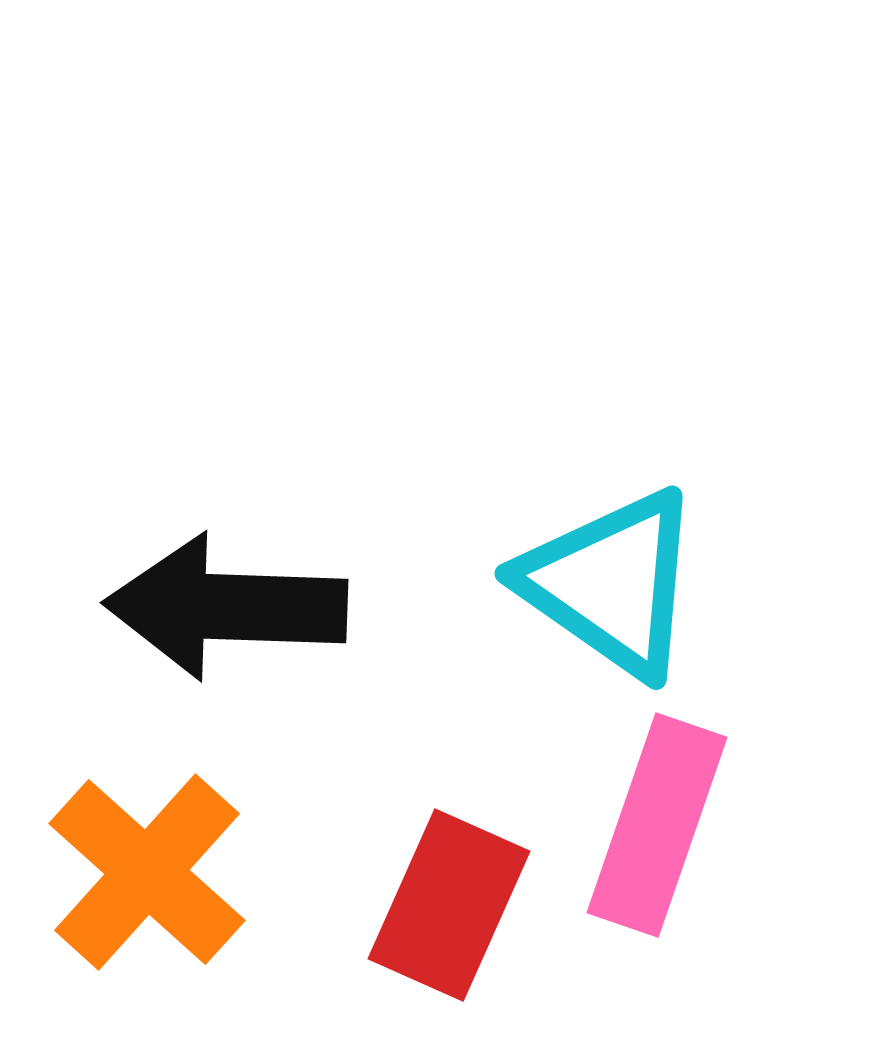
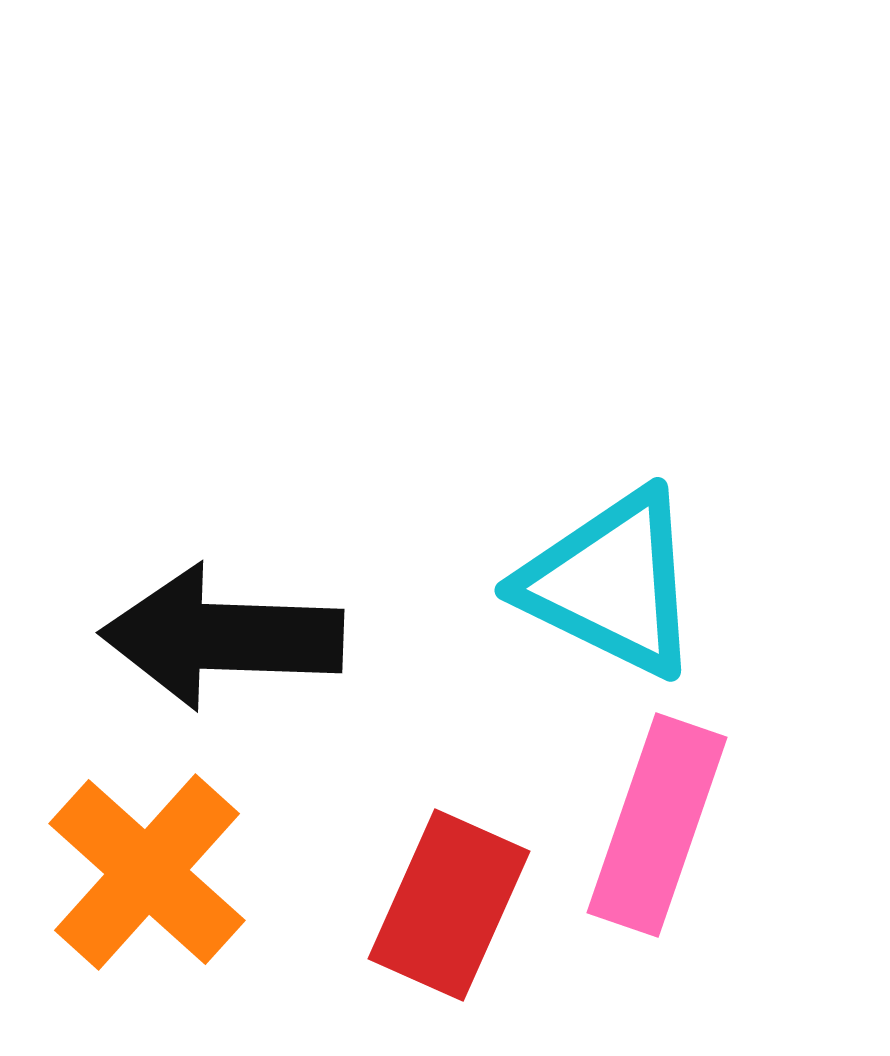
cyan triangle: rotated 9 degrees counterclockwise
black arrow: moved 4 px left, 30 px down
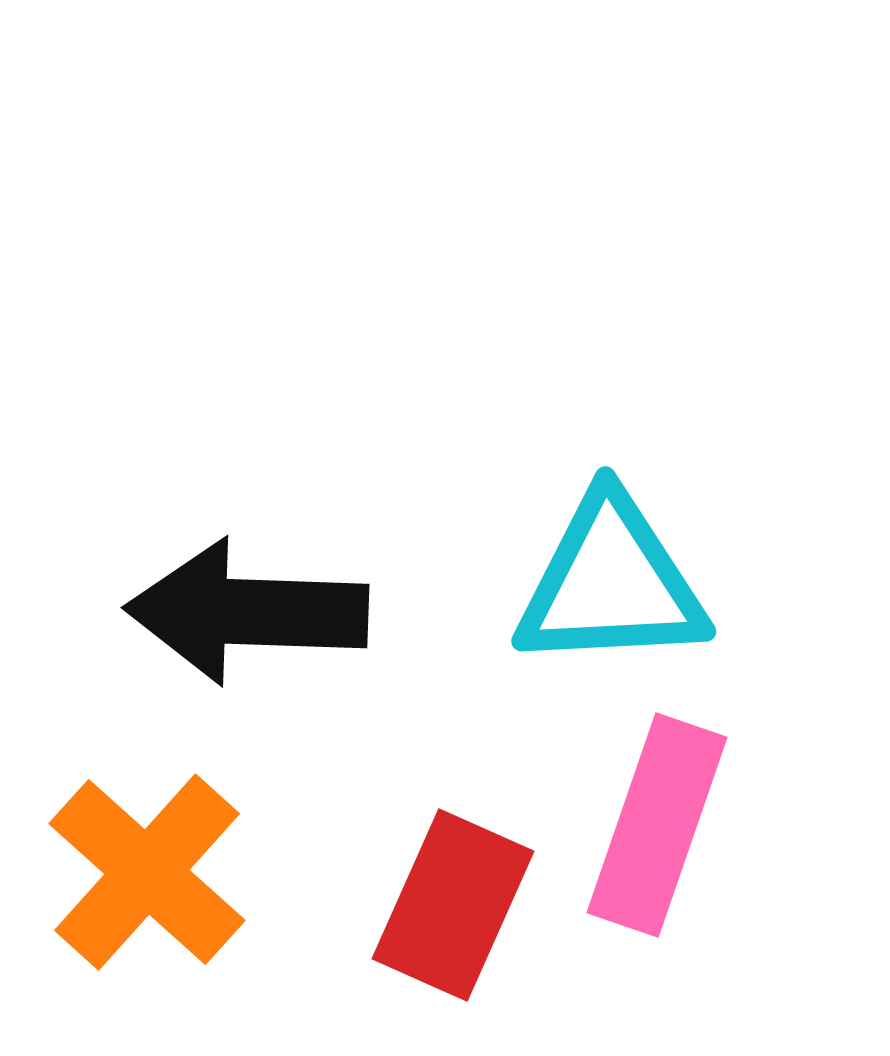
cyan triangle: rotated 29 degrees counterclockwise
black arrow: moved 25 px right, 25 px up
red rectangle: moved 4 px right
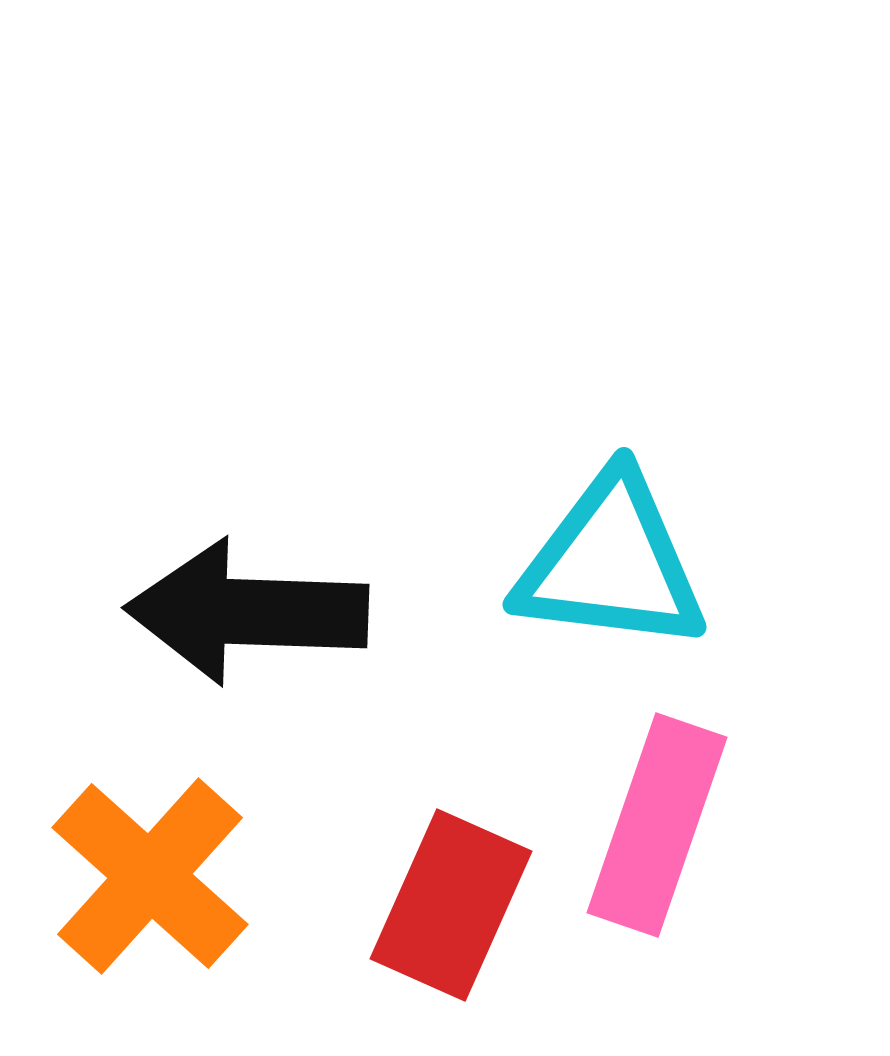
cyan triangle: moved 20 px up; rotated 10 degrees clockwise
orange cross: moved 3 px right, 4 px down
red rectangle: moved 2 px left
